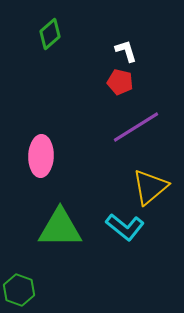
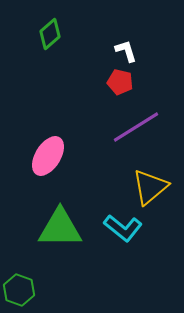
pink ellipse: moved 7 px right; rotated 30 degrees clockwise
cyan L-shape: moved 2 px left, 1 px down
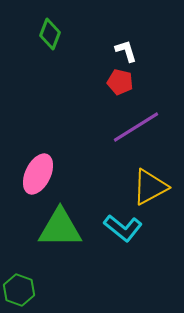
green diamond: rotated 28 degrees counterclockwise
pink ellipse: moved 10 px left, 18 px down; rotated 6 degrees counterclockwise
yellow triangle: rotated 12 degrees clockwise
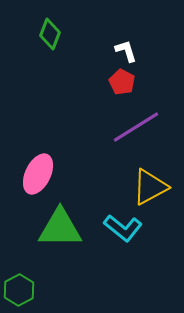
red pentagon: moved 2 px right; rotated 15 degrees clockwise
green hexagon: rotated 12 degrees clockwise
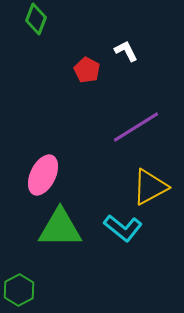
green diamond: moved 14 px left, 15 px up
white L-shape: rotated 10 degrees counterclockwise
red pentagon: moved 35 px left, 12 px up
pink ellipse: moved 5 px right, 1 px down
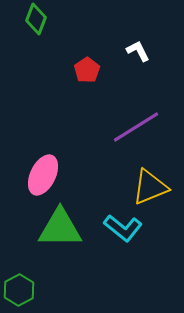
white L-shape: moved 12 px right
red pentagon: rotated 10 degrees clockwise
yellow triangle: rotated 6 degrees clockwise
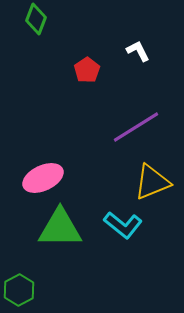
pink ellipse: moved 3 px down; rotated 39 degrees clockwise
yellow triangle: moved 2 px right, 5 px up
cyan L-shape: moved 3 px up
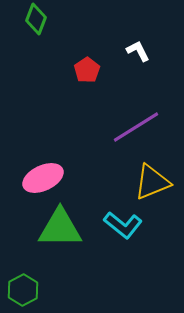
green hexagon: moved 4 px right
